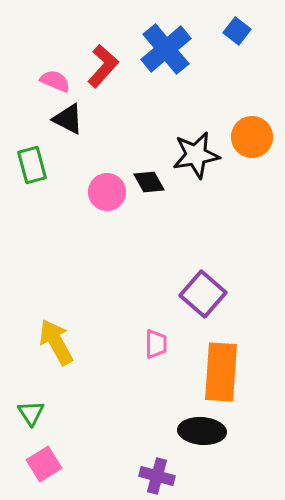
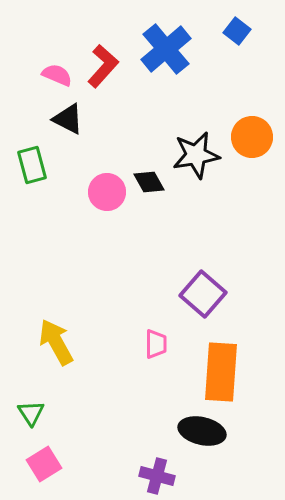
pink semicircle: moved 2 px right, 6 px up
black ellipse: rotated 9 degrees clockwise
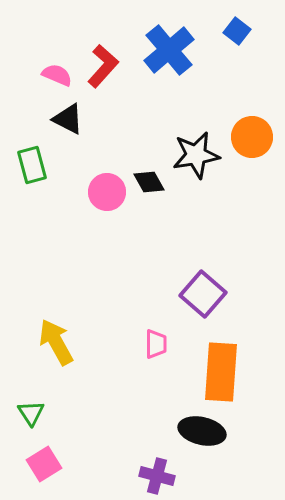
blue cross: moved 3 px right, 1 px down
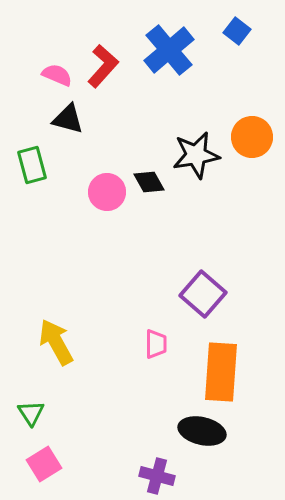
black triangle: rotated 12 degrees counterclockwise
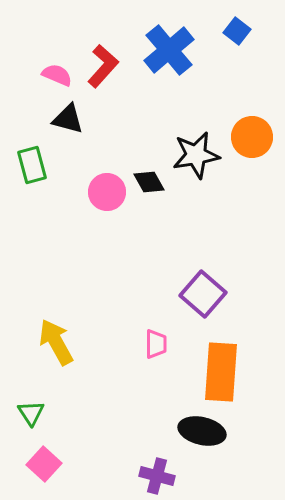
pink square: rotated 16 degrees counterclockwise
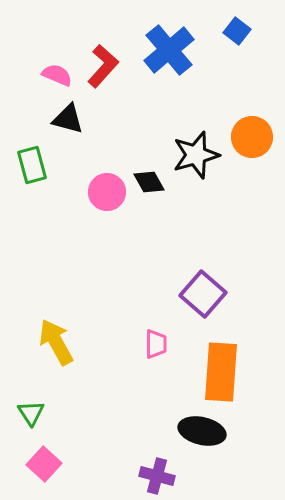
black star: rotated 6 degrees counterclockwise
